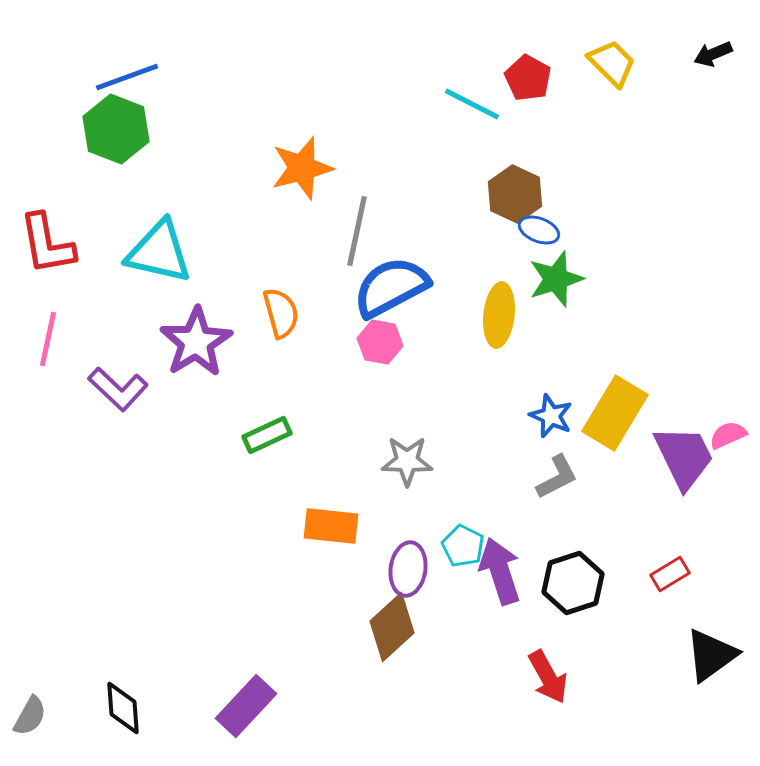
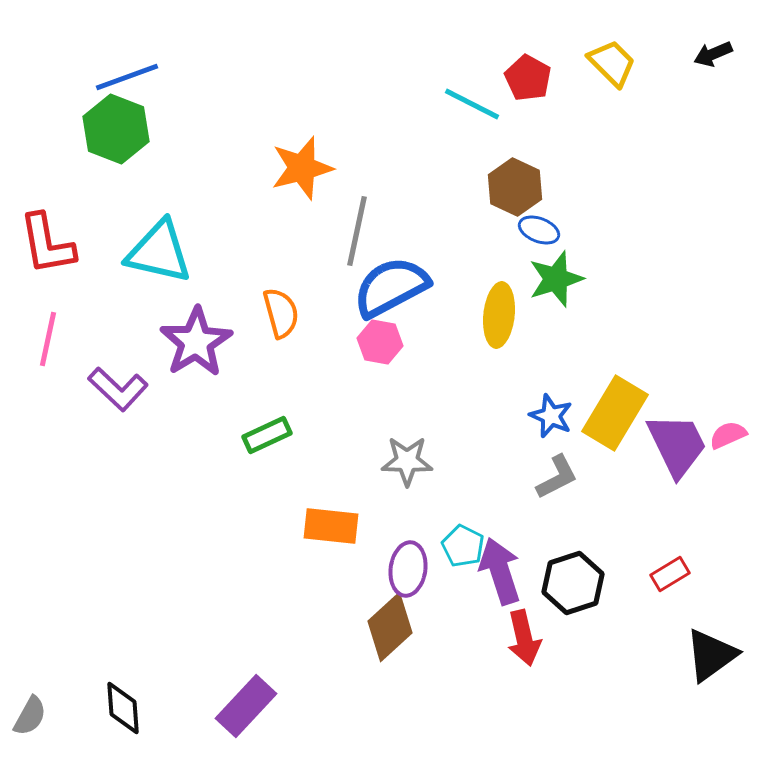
brown hexagon: moved 7 px up
purple trapezoid: moved 7 px left, 12 px up
brown diamond: moved 2 px left
red arrow: moved 24 px left, 39 px up; rotated 16 degrees clockwise
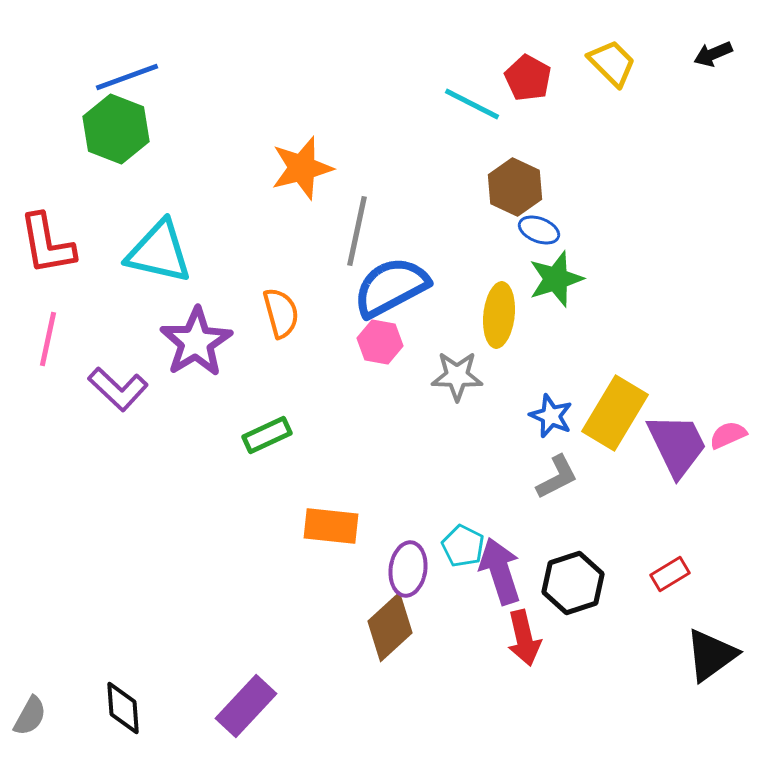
gray star: moved 50 px right, 85 px up
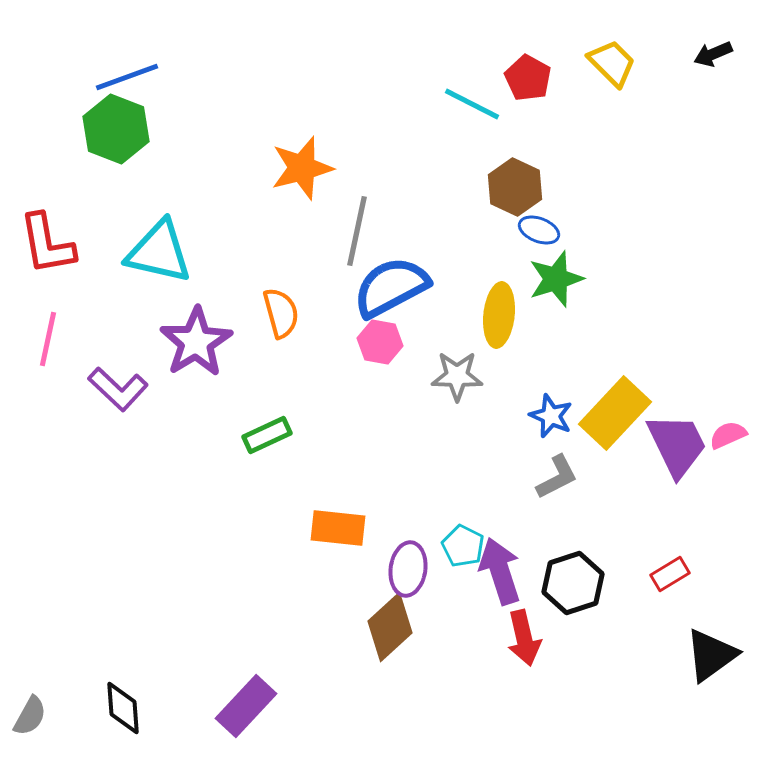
yellow rectangle: rotated 12 degrees clockwise
orange rectangle: moved 7 px right, 2 px down
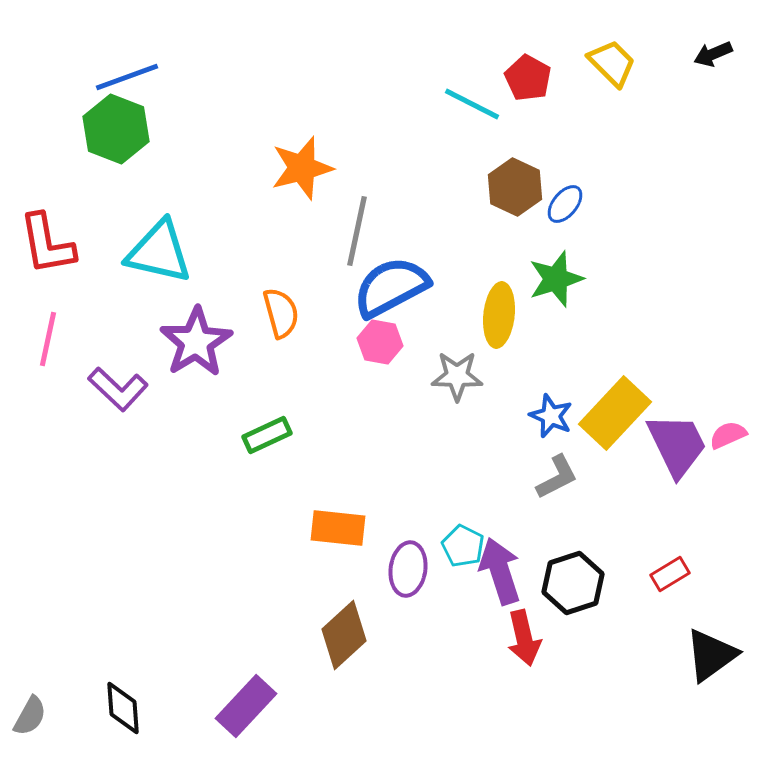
blue ellipse: moved 26 px right, 26 px up; rotated 72 degrees counterclockwise
brown diamond: moved 46 px left, 8 px down
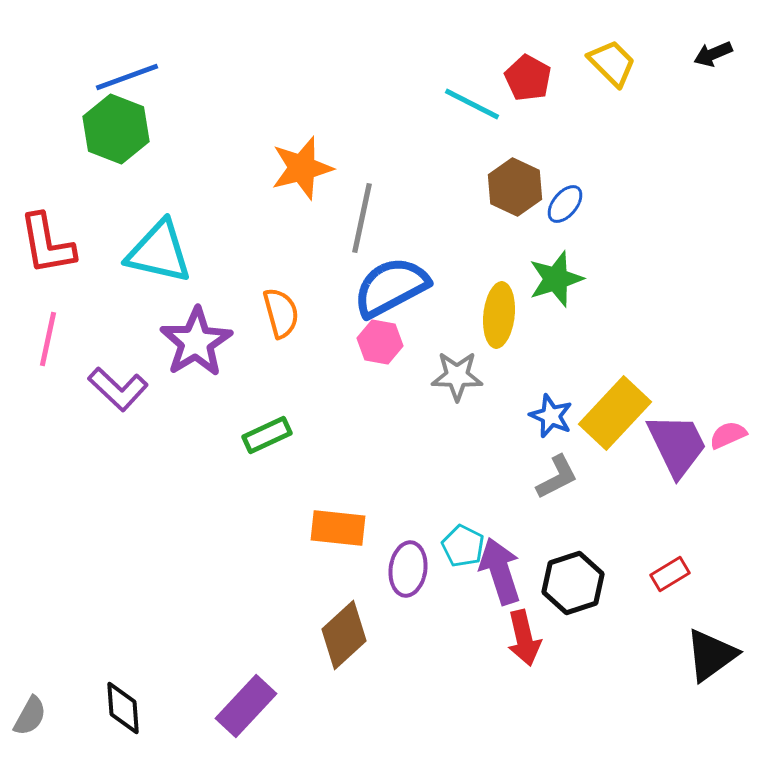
gray line: moved 5 px right, 13 px up
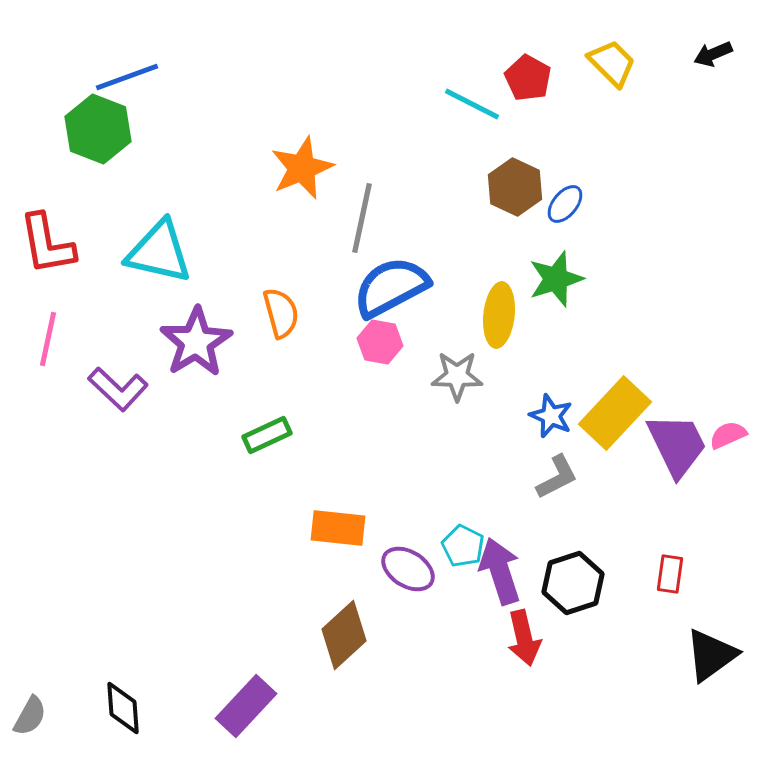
green hexagon: moved 18 px left
orange star: rotated 8 degrees counterclockwise
purple ellipse: rotated 66 degrees counterclockwise
red rectangle: rotated 51 degrees counterclockwise
